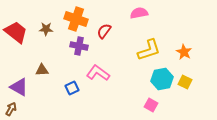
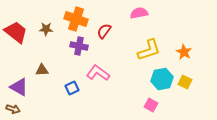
brown arrow: moved 2 px right; rotated 80 degrees clockwise
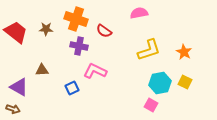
red semicircle: rotated 91 degrees counterclockwise
pink L-shape: moved 3 px left, 2 px up; rotated 10 degrees counterclockwise
cyan hexagon: moved 2 px left, 4 px down
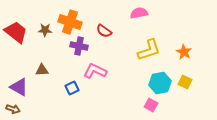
orange cross: moved 6 px left, 3 px down
brown star: moved 1 px left, 1 px down
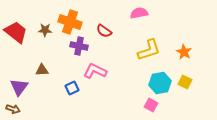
purple triangle: rotated 36 degrees clockwise
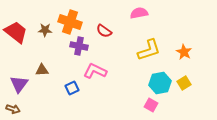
yellow square: moved 1 px left, 1 px down; rotated 32 degrees clockwise
purple triangle: moved 3 px up
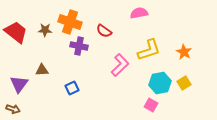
pink L-shape: moved 25 px right, 6 px up; rotated 110 degrees clockwise
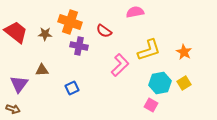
pink semicircle: moved 4 px left, 1 px up
brown star: moved 4 px down
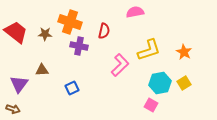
red semicircle: rotated 112 degrees counterclockwise
